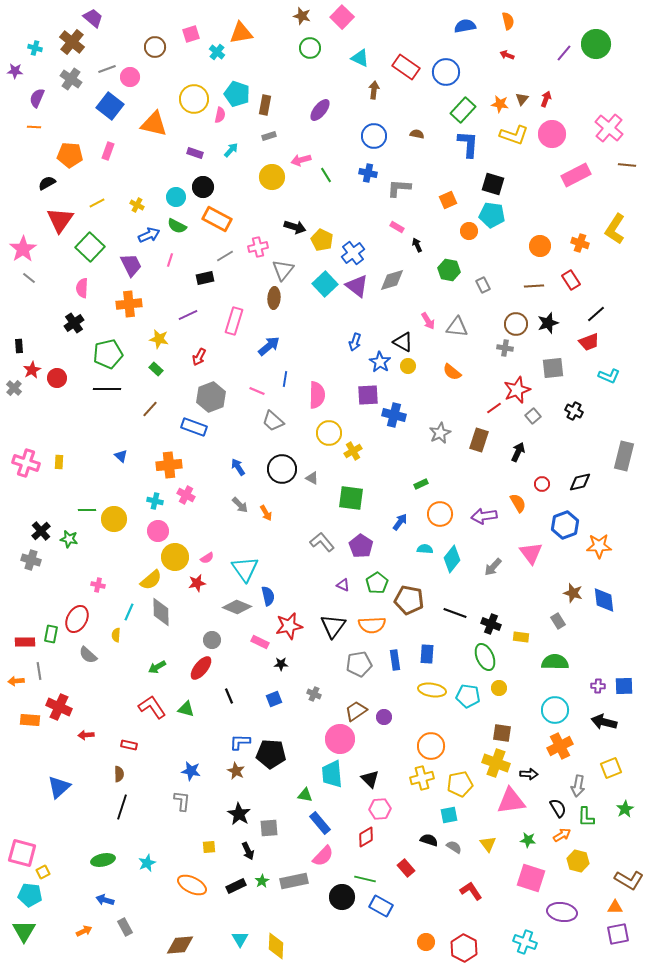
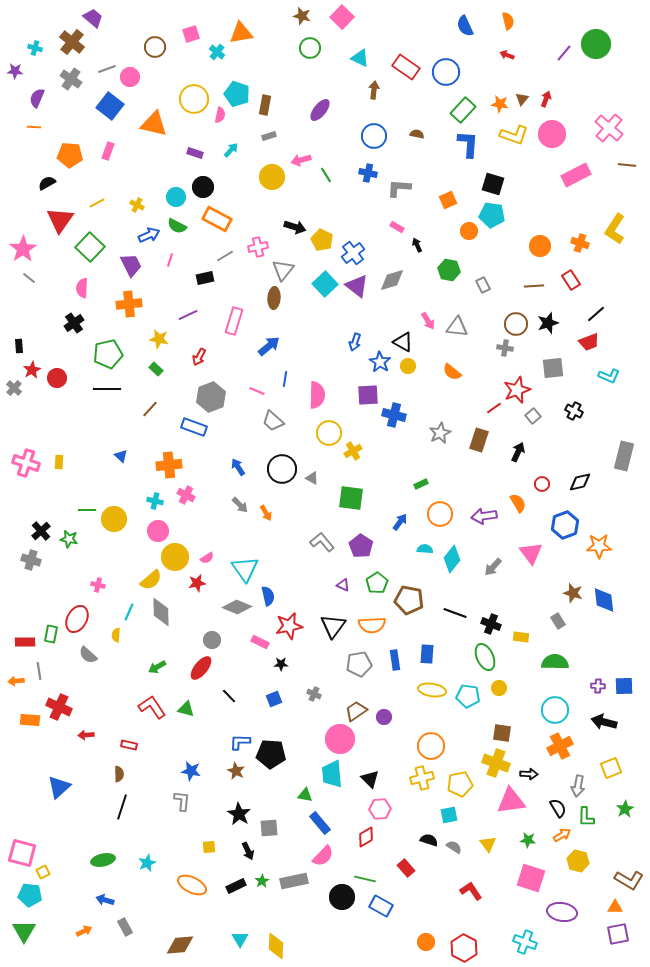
blue semicircle at (465, 26): rotated 105 degrees counterclockwise
black line at (229, 696): rotated 21 degrees counterclockwise
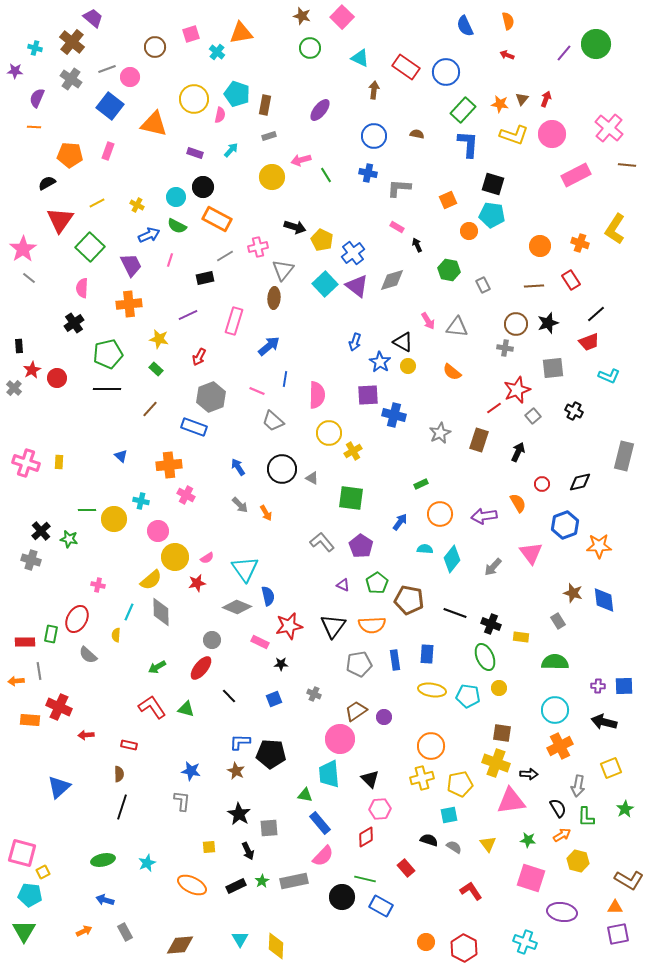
cyan cross at (155, 501): moved 14 px left
cyan trapezoid at (332, 774): moved 3 px left
gray rectangle at (125, 927): moved 5 px down
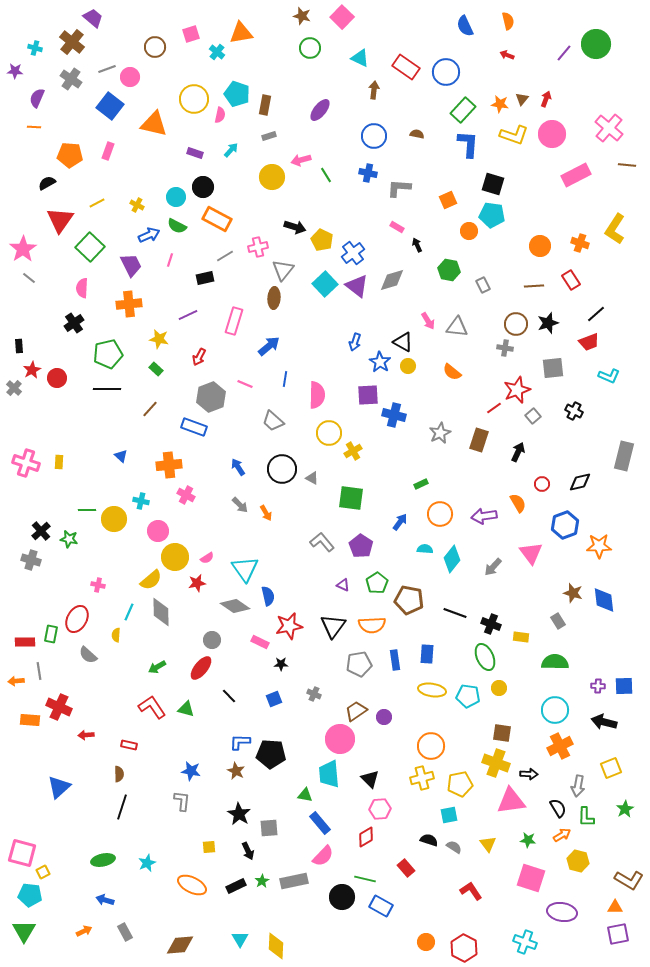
pink line at (257, 391): moved 12 px left, 7 px up
gray diamond at (237, 607): moved 2 px left, 1 px up; rotated 12 degrees clockwise
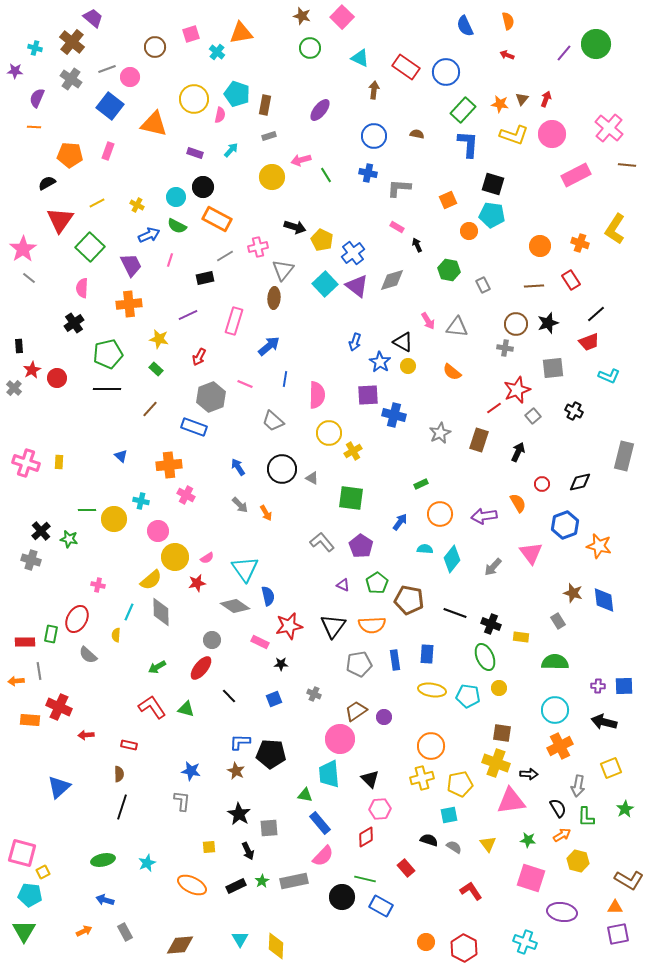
orange star at (599, 546): rotated 15 degrees clockwise
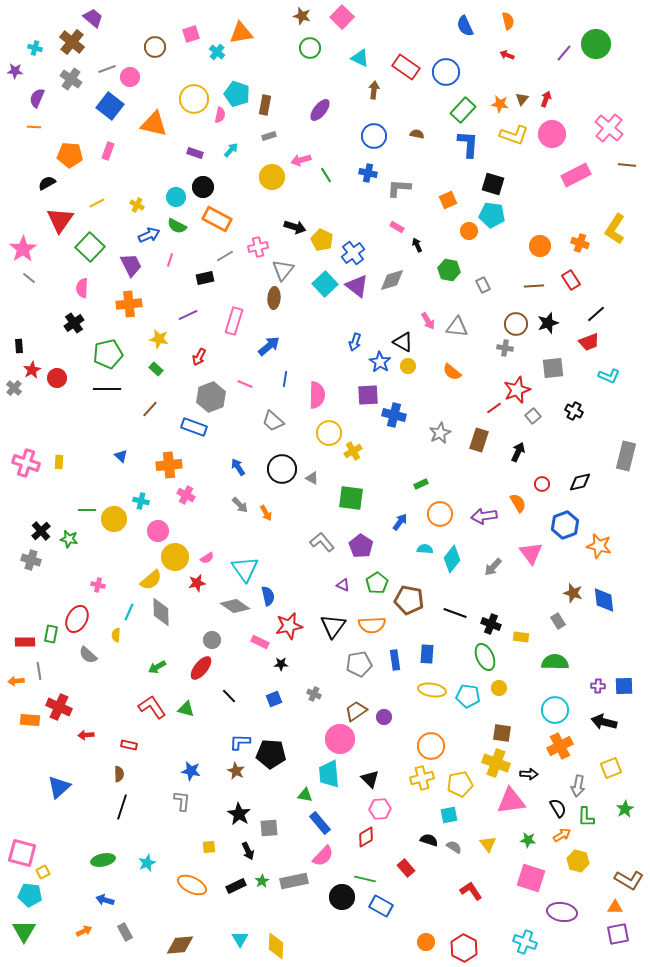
gray rectangle at (624, 456): moved 2 px right
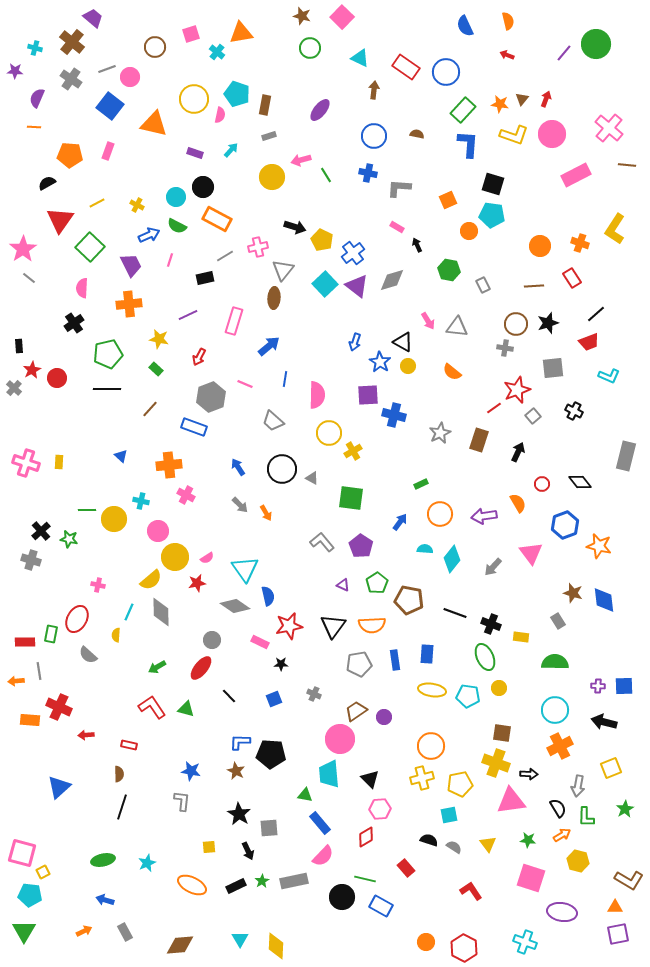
red rectangle at (571, 280): moved 1 px right, 2 px up
black diamond at (580, 482): rotated 65 degrees clockwise
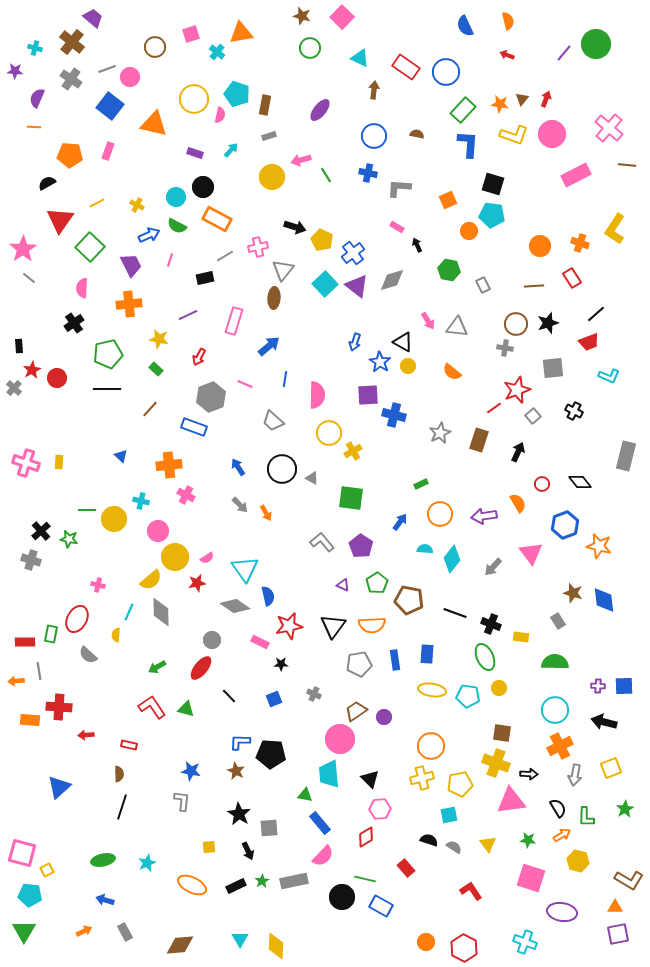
red cross at (59, 707): rotated 20 degrees counterclockwise
gray arrow at (578, 786): moved 3 px left, 11 px up
yellow square at (43, 872): moved 4 px right, 2 px up
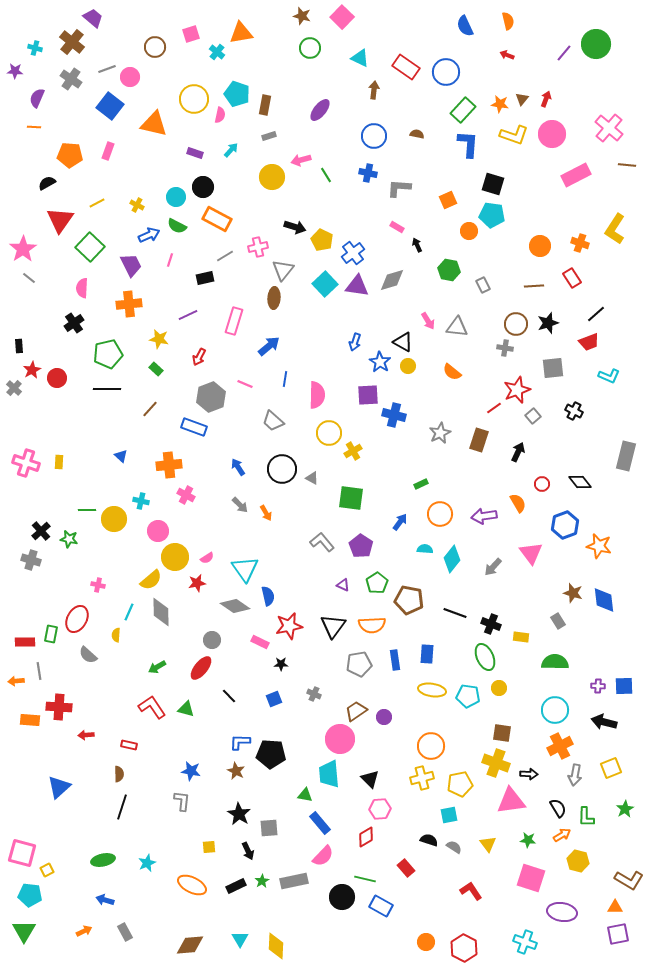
purple triangle at (357, 286): rotated 30 degrees counterclockwise
brown diamond at (180, 945): moved 10 px right
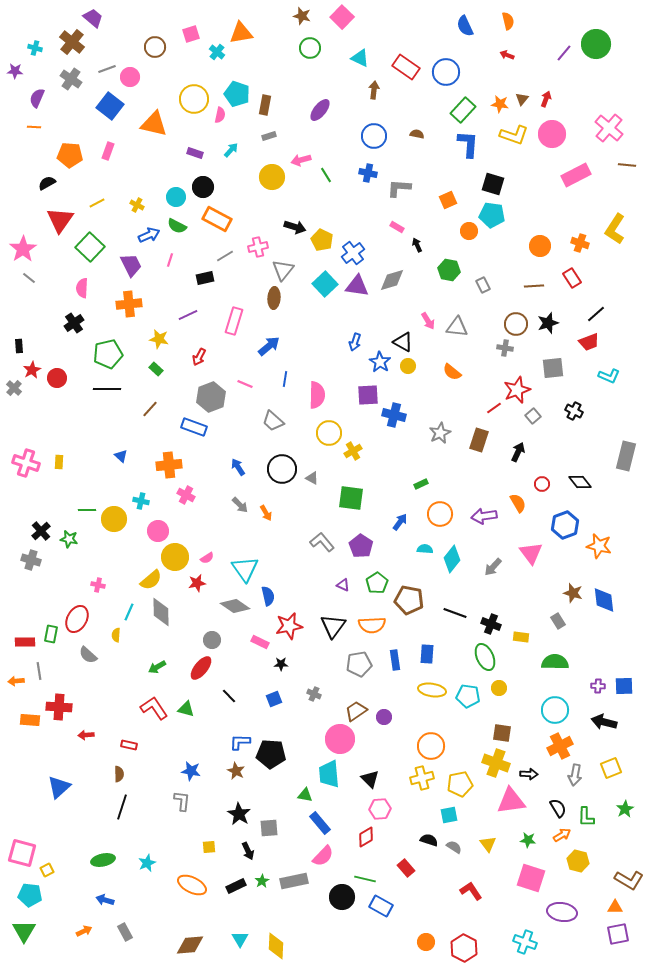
red L-shape at (152, 707): moved 2 px right, 1 px down
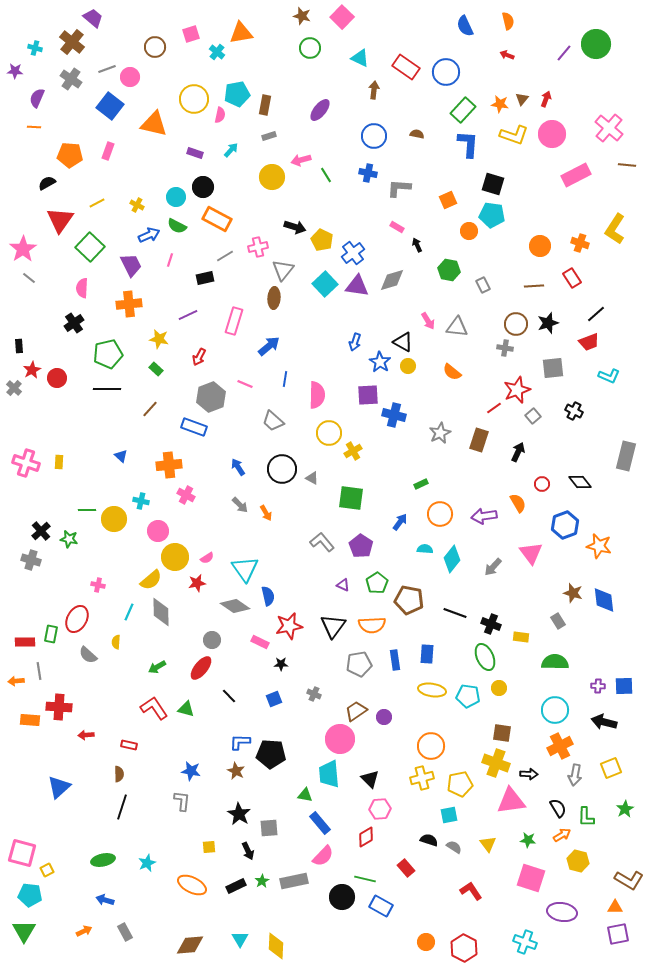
cyan pentagon at (237, 94): rotated 30 degrees counterclockwise
yellow semicircle at (116, 635): moved 7 px down
